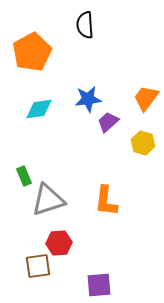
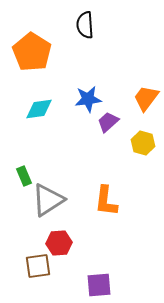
orange pentagon: rotated 12 degrees counterclockwise
gray triangle: rotated 15 degrees counterclockwise
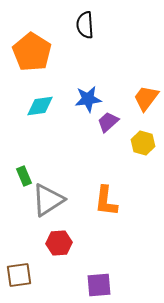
cyan diamond: moved 1 px right, 3 px up
brown square: moved 19 px left, 9 px down
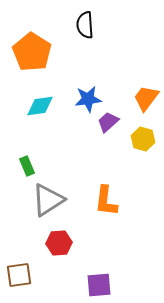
yellow hexagon: moved 4 px up
green rectangle: moved 3 px right, 10 px up
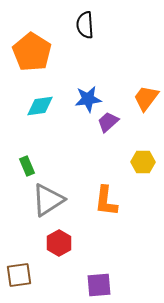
yellow hexagon: moved 23 px down; rotated 15 degrees counterclockwise
red hexagon: rotated 25 degrees counterclockwise
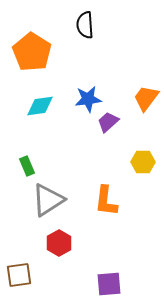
purple square: moved 10 px right, 1 px up
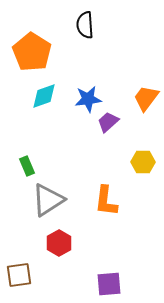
cyan diamond: moved 4 px right, 10 px up; rotated 12 degrees counterclockwise
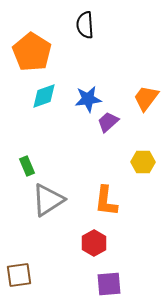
red hexagon: moved 35 px right
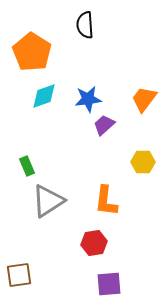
orange trapezoid: moved 2 px left, 1 px down
purple trapezoid: moved 4 px left, 3 px down
gray triangle: moved 1 px down
red hexagon: rotated 20 degrees clockwise
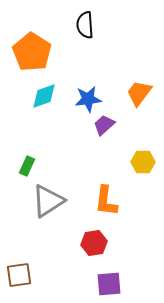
orange trapezoid: moved 5 px left, 6 px up
green rectangle: rotated 48 degrees clockwise
